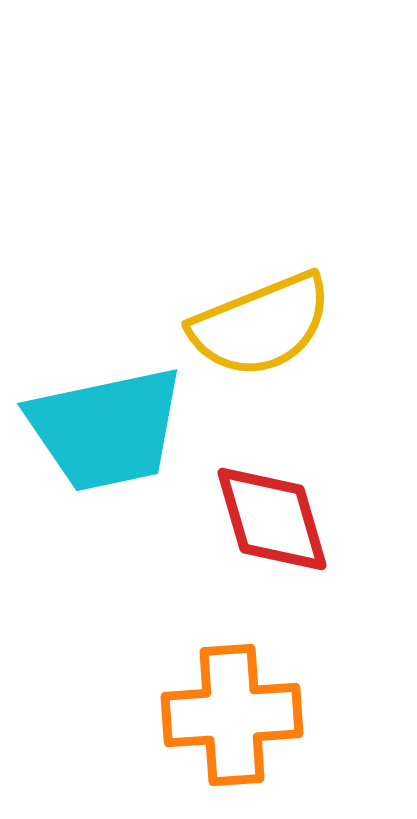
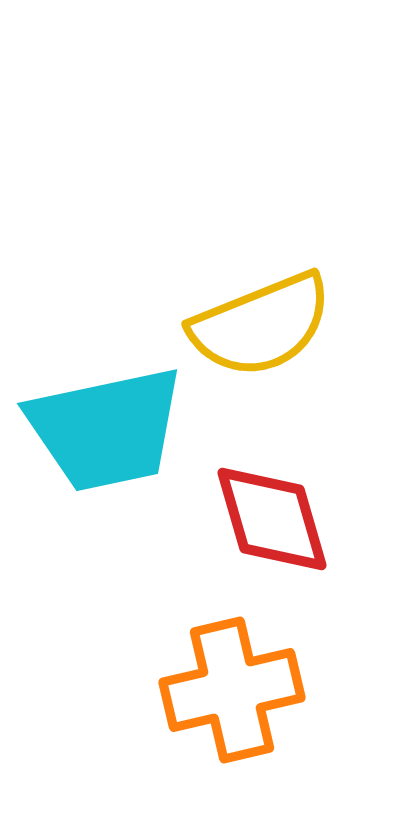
orange cross: moved 25 px up; rotated 9 degrees counterclockwise
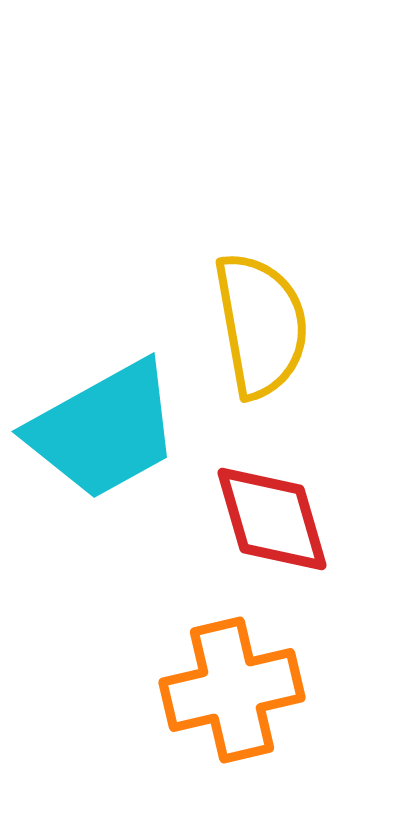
yellow semicircle: rotated 78 degrees counterclockwise
cyan trapezoid: moved 2 px left, 1 px down; rotated 17 degrees counterclockwise
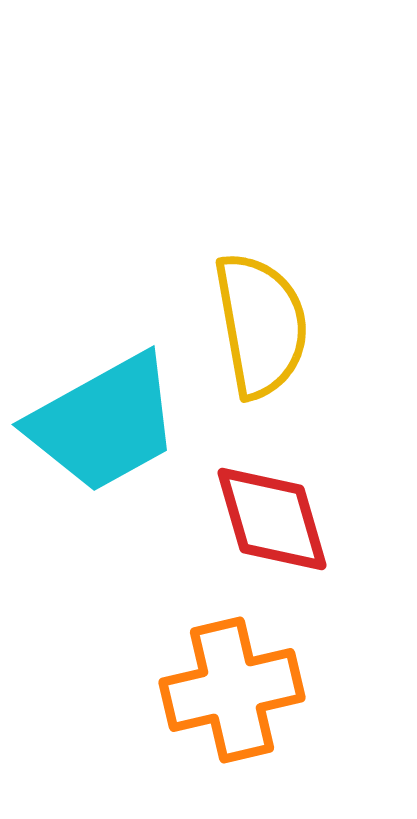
cyan trapezoid: moved 7 px up
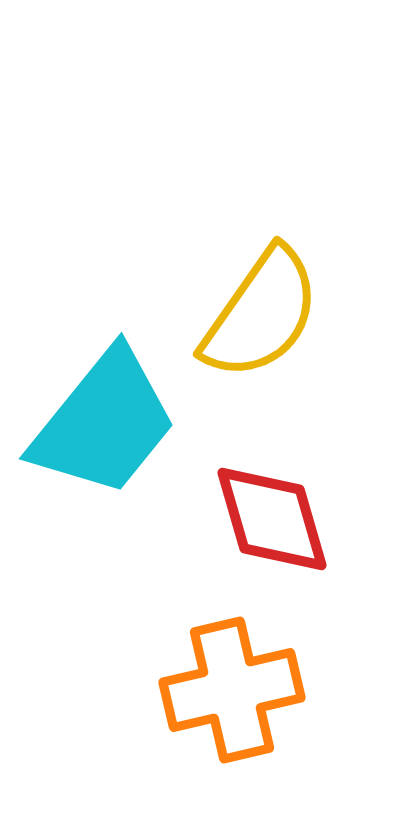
yellow semicircle: moved 11 px up; rotated 45 degrees clockwise
cyan trapezoid: rotated 22 degrees counterclockwise
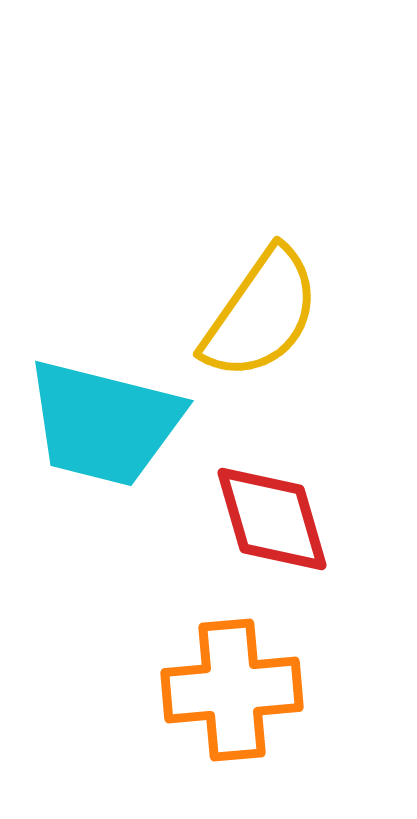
cyan trapezoid: rotated 65 degrees clockwise
orange cross: rotated 8 degrees clockwise
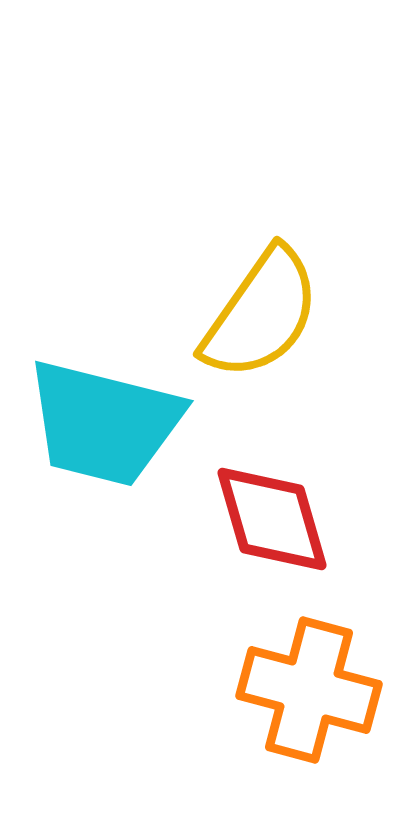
orange cross: moved 77 px right; rotated 20 degrees clockwise
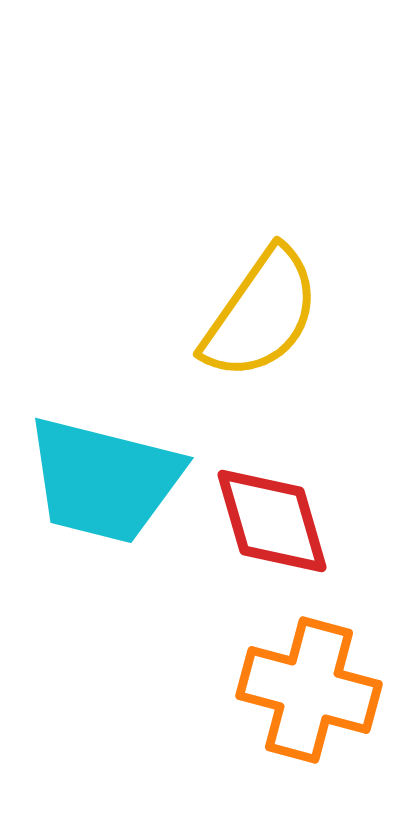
cyan trapezoid: moved 57 px down
red diamond: moved 2 px down
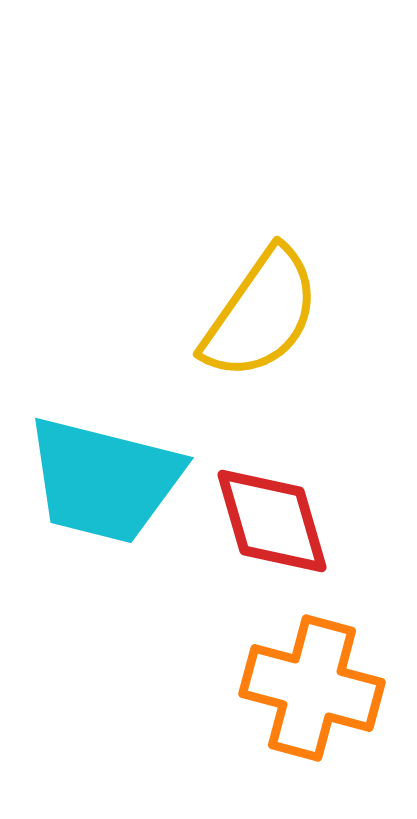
orange cross: moved 3 px right, 2 px up
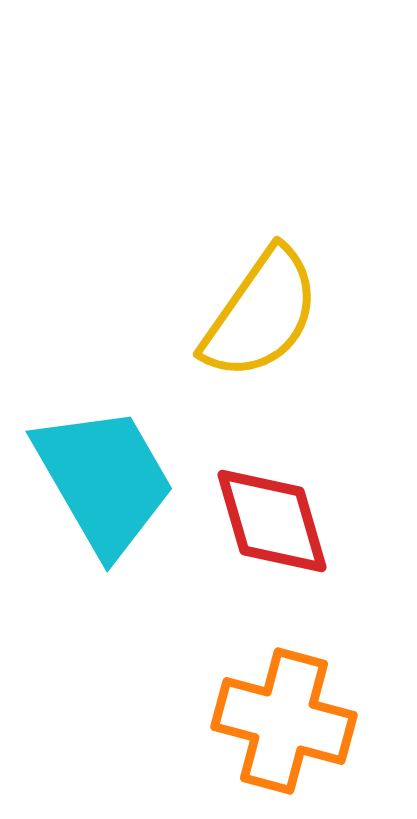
cyan trapezoid: rotated 134 degrees counterclockwise
orange cross: moved 28 px left, 33 px down
